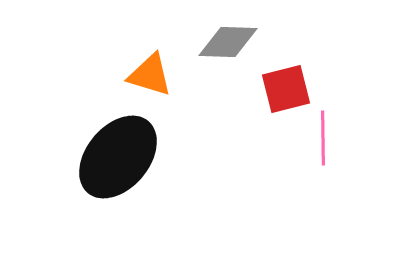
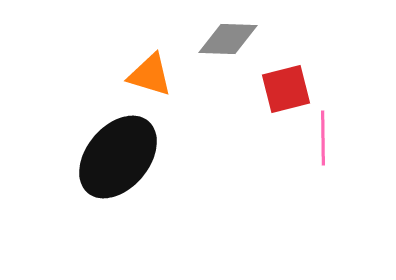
gray diamond: moved 3 px up
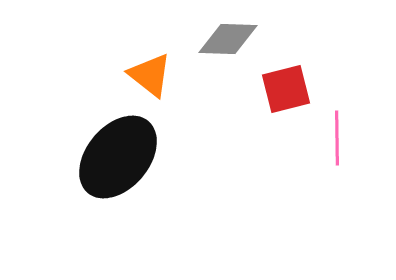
orange triangle: rotated 21 degrees clockwise
pink line: moved 14 px right
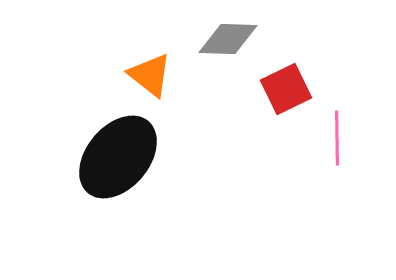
red square: rotated 12 degrees counterclockwise
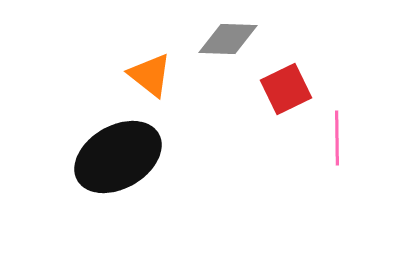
black ellipse: rotated 20 degrees clockwise
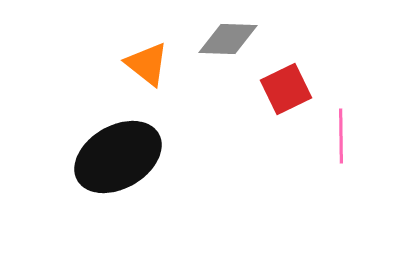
orange triangle: moved 3 px left, 11 px up
pink line: moved 4 px right, 2 px up
